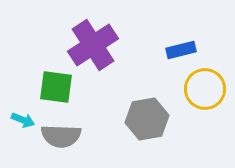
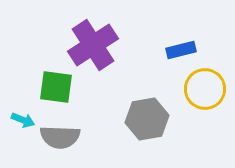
gray semicircle: moved 1 px left, 1 px down
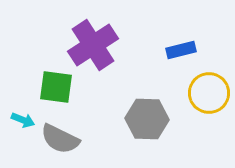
yellow circle: moved 4 px right, 4 px down
gray hexagon: rotated 12 degrees clockwise
gray semicircle: moved 2 px down; rotated 24 degrees clockwise
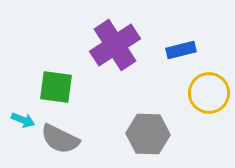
purple cross: moved 22 px right
gray hexagon: moved 1 px right, 15 px down
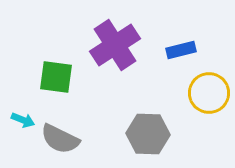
green square: moved 10 px up
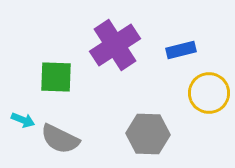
green square: rotated 6 degrees counterclockwise
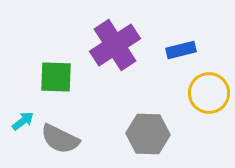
cyan arrow: moved 1 px down; rotated 60 degrees counterclockwise
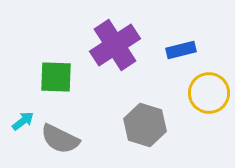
gray hexagon: moved 3 px left, 9 px up; rotated 15 degrees clockwise
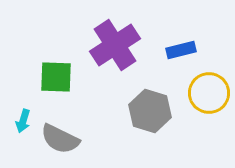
cyan arrow: rotated 145 degrees clockwise
gray hexagon: moved 5 px right, 14 px up
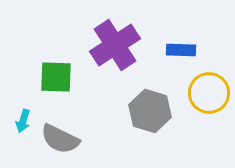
blue rectangle: rotated 16 degrees clockwise
